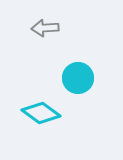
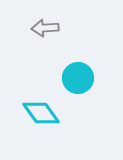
cyan diamond: rotated 18 degrees clockwise
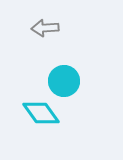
cyan circle: moved 14 px left, 3 px down
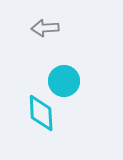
cyan diamond: rotated 33 degrees clockwise
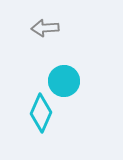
cyan diamond: rotated 27 degrees clockwise
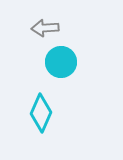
cyan circle: moved 3 px left, 19 px up
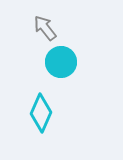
gray arrow: rotated 56 degrees clockwise
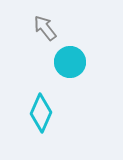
cyan circle: moved 9 px right
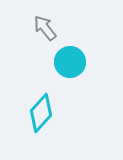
cyan diamond: rotated 18 degrees clockwise
